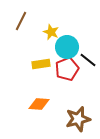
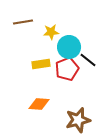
brown line: moved 2 px right, 1 px down; rotated 54 degrees clockwise
yellow star: rotated 28 degrees counterclockwise
cyan circle: moved 2 px right
brown star: moved 1 px down
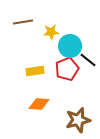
cyan circle: moved 1 px right, 1 px up
yellow rectangle: moved 6 px left, 7 px down
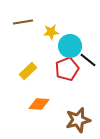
yellow rectangle: moved 7 px left; rotated 36 degrees counterclockwise
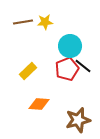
yellow star: moved 6 px left, 10 px up
black line: moved 5 px left, 6 px down
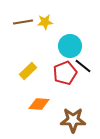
red pentagon: moved 2 px left, 4 px down
brown star: moved 5 px left; rotated 15 degrees clockwise
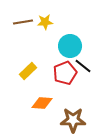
orange diamond: moved 3 px right, 1 px up
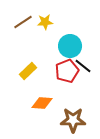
brown line: rotated 24 degrees counterclockwise
red pentagon: moved 2 px right, 2 px up
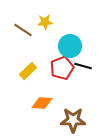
brown line: moved 8 px down; rotated 66 degrees clockwise
black line: rotated 24 degrees counterclockwise
red pentagon: moved 5 px left, 3 px up
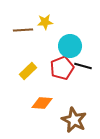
brown line: rotated 36 degrees counterclockwise
brown star: moved 1 px right; rotated 25 degrees clockwise
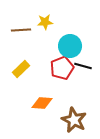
brown line: moved 2 px left
yellow rectangle: moved 7 px left, 2 px up
